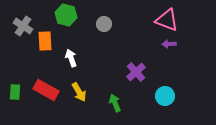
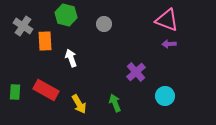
yellow arrow: moved 12 px down
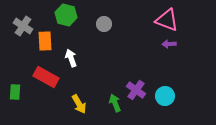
purple cross: moved 18 px down; rotated 12 degrees counterclockwise
red rectangle: moved 13 px up
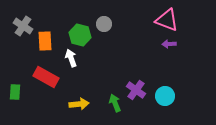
green hexagon: moved 14 px right, 20 px down
yellow arrow: rotated 66 degrees counterclockwise
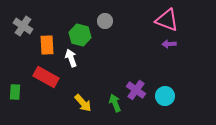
gray circle: moved 1 px right, 3 px up
orange rectangle: moved 2 px right, 4 px down
yellow arrow: moved 4 px right, 1 px up; rotated 54 degrees clockwise
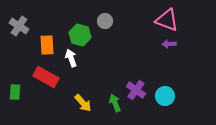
gray cross: moved 4 px left
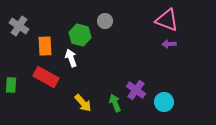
orange rectangle: moved 2 px left, 1 px down
green rectangle: moved 4 px left, 7 px up
cyan circle: moved 1 px left, 6 px down
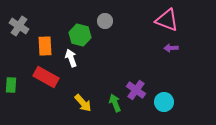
purple arrow: moved 2 px right, 4 px down
